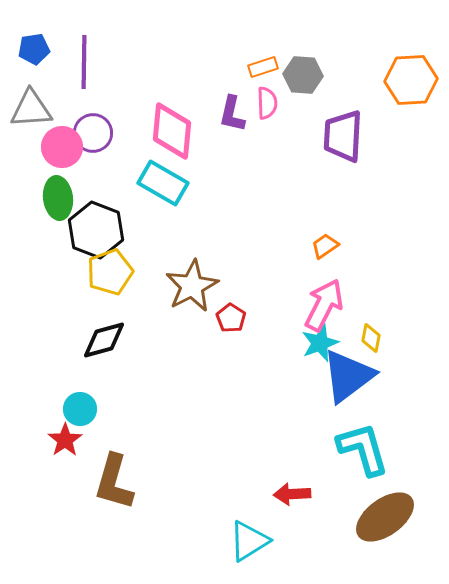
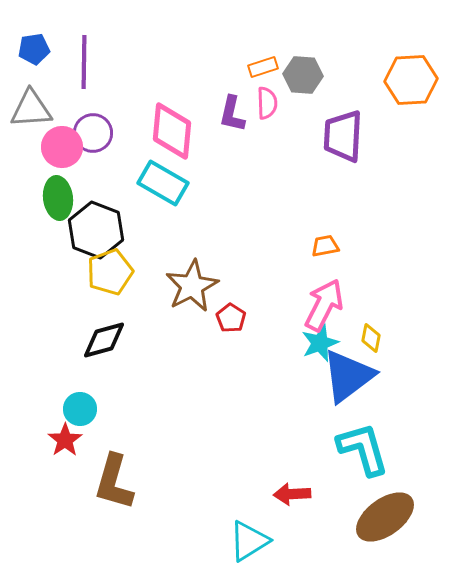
orange trapezoid: rotated 24 degrees clockwise
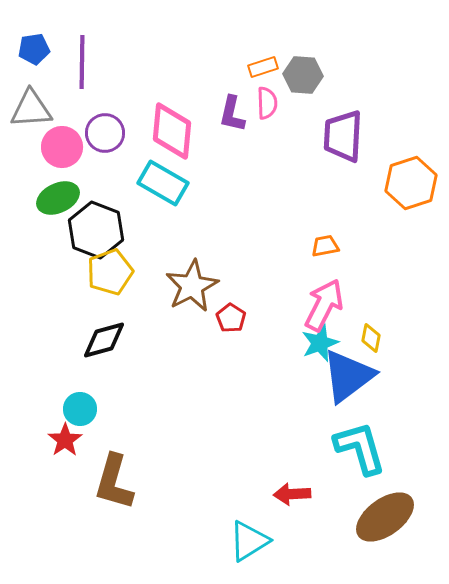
purple line: moved 2 px left
orange hexagon: moved 103 px down; rotated 15 degrees counterclockwise
purple circle: moved 12 px right
green ellipse: rotated 72 degrees clockwise
cyan L-shape: moved 3 px left, 1 px up
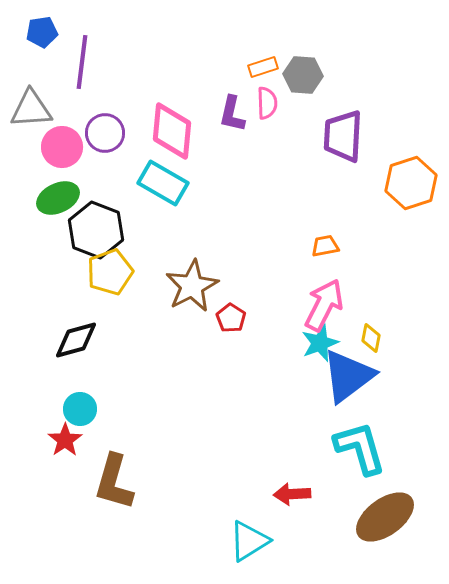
blue pentagon: moved 8 px right, 17 px up
purple line: rotated 6 degrees clockwise
black diamond: moved 28 px left
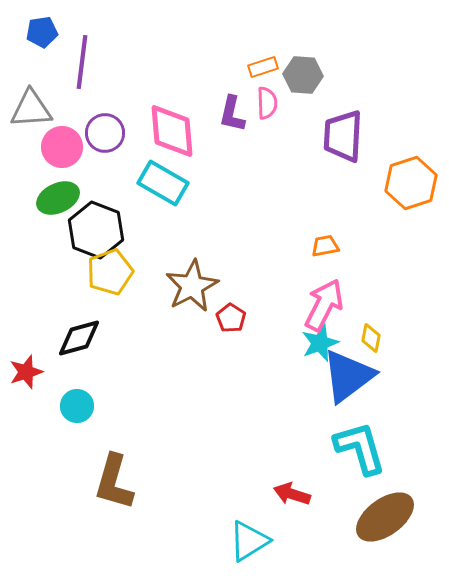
pink diamond: rotated 10 degrees counterclockwise
black diamond: moved 3 px right, 2 px up
cyan circle: moved 3 px left, 3 px up
red star: moved 39 px left, 68 px up; rotated 16 degrees clockwise
red arrow: rotated 21 degrees clockwise
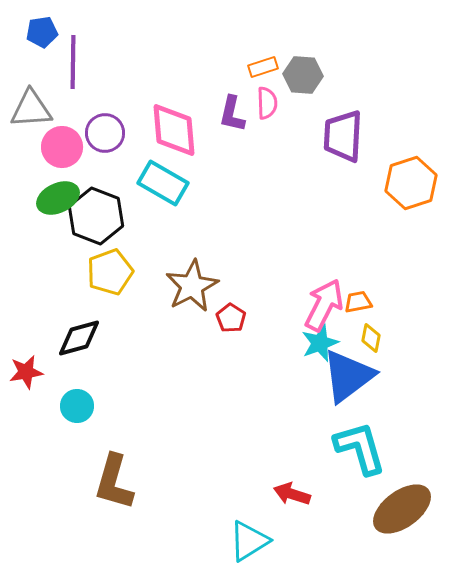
purple line: moved 9 px left; rotated 6 degrees counterclockwise
pink diamond: moved 2 px right, 1 px up
black hexagon: moved 14 px up
orange trapezoid: moved 33 px right, 56 px down
red star: rotated 8 degrees clockwise
brown ellipse: moved 17 px right, 8 px up
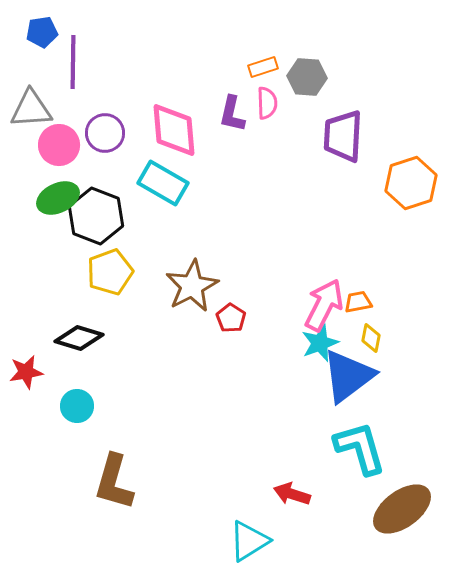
gray hexagon: moved 4 px right, 2 px down
pink circle: moved 3 px left, 2 px up
black diamond: rotated 33 degrees clockwise
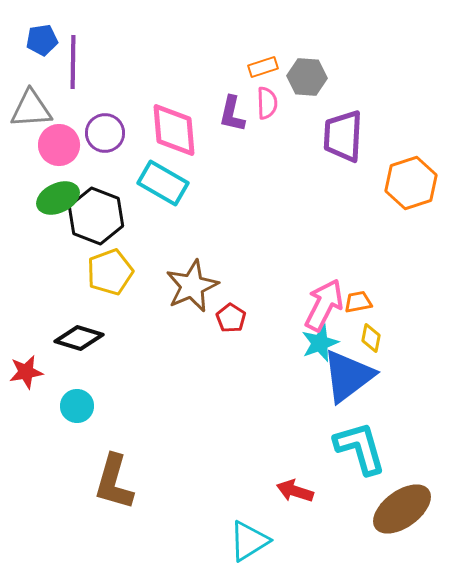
blue pentagon: moved 8 px down
brown star: rotated 4 degrees clockwise
red arrow: moved 3 px right, 3 px up
